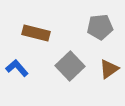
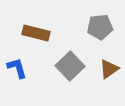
blue L-shape: rotated 25 degrees clockwise
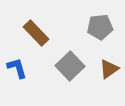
brown rectangle: rotated 32 degrees clockwise
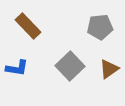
brown rectangle: moved 8 px left, 7 px up
blue L-shape: rotated 115 degrees clockwise
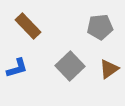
blue L-shape: rotated 25 degrees counterclockwise
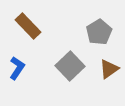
gray pentagon: moved 1 px left, 5 px down; rotated 25 degrees counterclockwise
blue L-shape: rotated 40 degrees counterclockwise
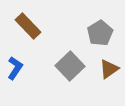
gray pentagon: moved 1 px right, 1 px down
blue L-shape: moved 2 px left
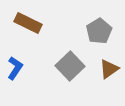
brown rectangle: moved 3 px up; rotated 20 degrees counterclockwise
gray pentagon: moved 1 px left, 2 px up
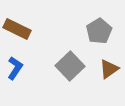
brown rectangle: moved 11 px left, 6 px down
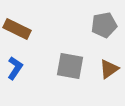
gray pentagon: moved 5 px right, 6 px up; rotated 20 degrees clockwise
gray square: rotated 36 degrees counterclockwise
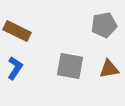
brown rectangle: moved 2 px down
brown triangle: rotated 25 degrees clockwise
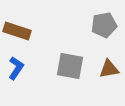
brown rectangle: rotated 8 degrees counterclockwise
blue L-shape: moved 1 px right
